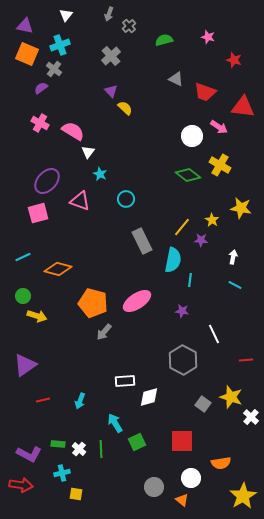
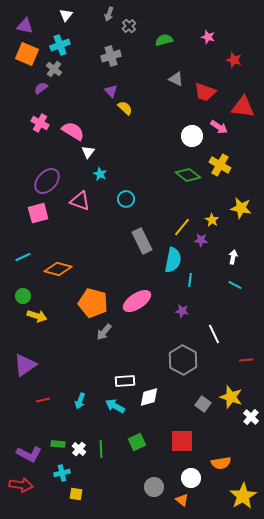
gray cross at (111, 56): rotated 24 degrees clockwise
cyan arrow at (115, 423): moved 17 px up; rotated 30 degrees counterclockwise
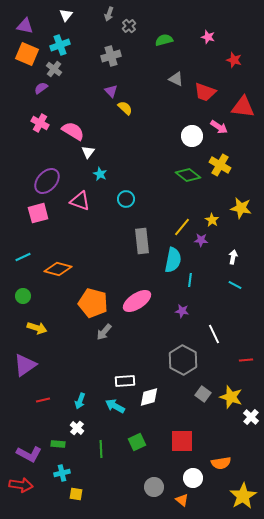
gray rectangle at (142, 241): rotated 20 degrees clockwise
yellow arrow at (37, 316): moved 12 px down
gray square at (203, 404): moved 10 px up
white cross at (79, 449): moved 2 px left, 21 px up
white circle at (191, 478): moved 2 px right
